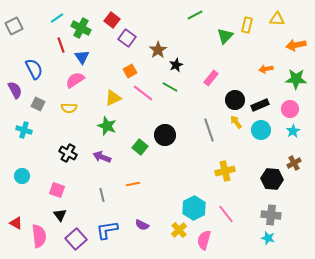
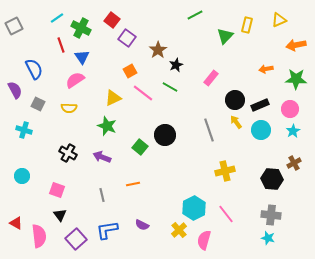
yellow triangle at (277, 19): moved 2 px right, 1 px down; rotated 28 degrees counterclockwise
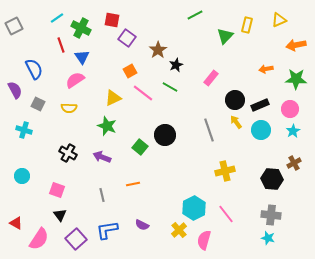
red square at (112, 20): rotated 28 degrees counterclockwise
pink semicircle at (39, 236): moved 3 px down; rotated 40 degrees clockwise
